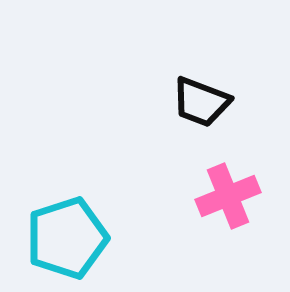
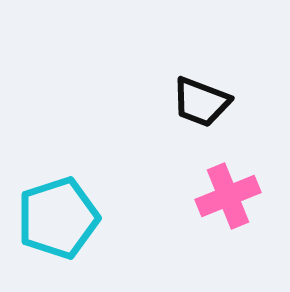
cyan pentagon: moved 9 px left, 20 px up
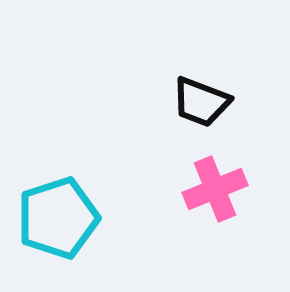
pink cross: moved 13 px left, 7 px up
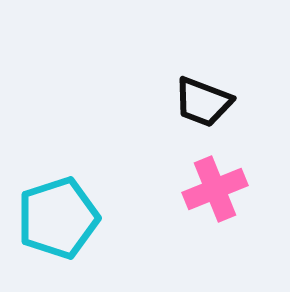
black trapezoid: moved 2 px right
